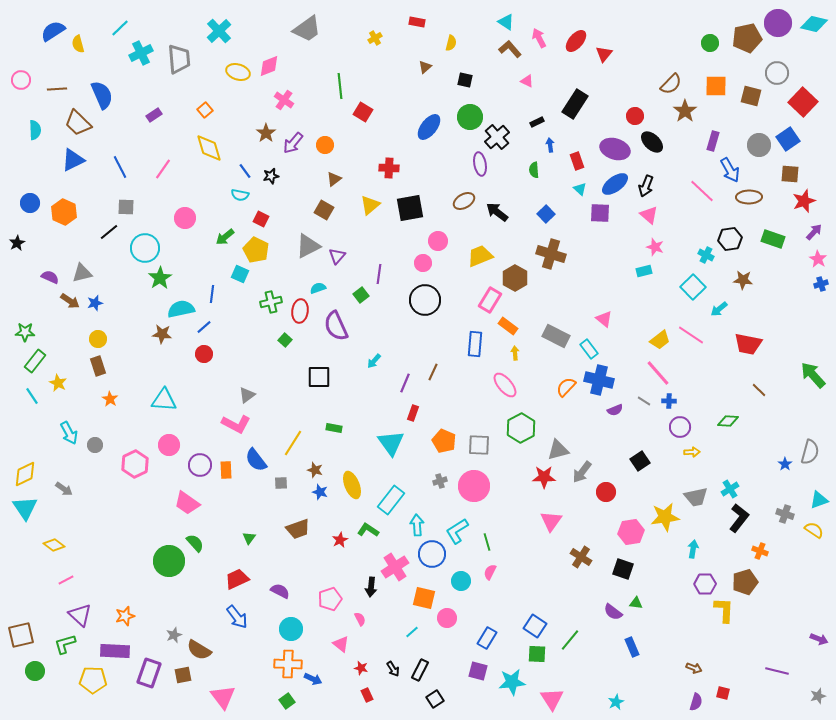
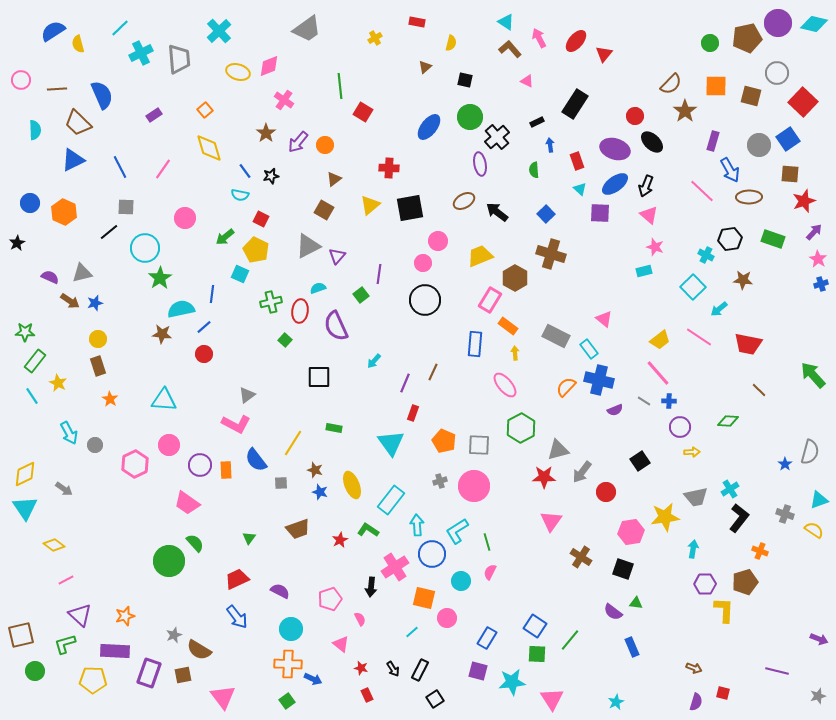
purple arrow at (293, 143): moved 5 px right, 1 px up
pink line at (691, 335): moved 8 px right, 2 px down
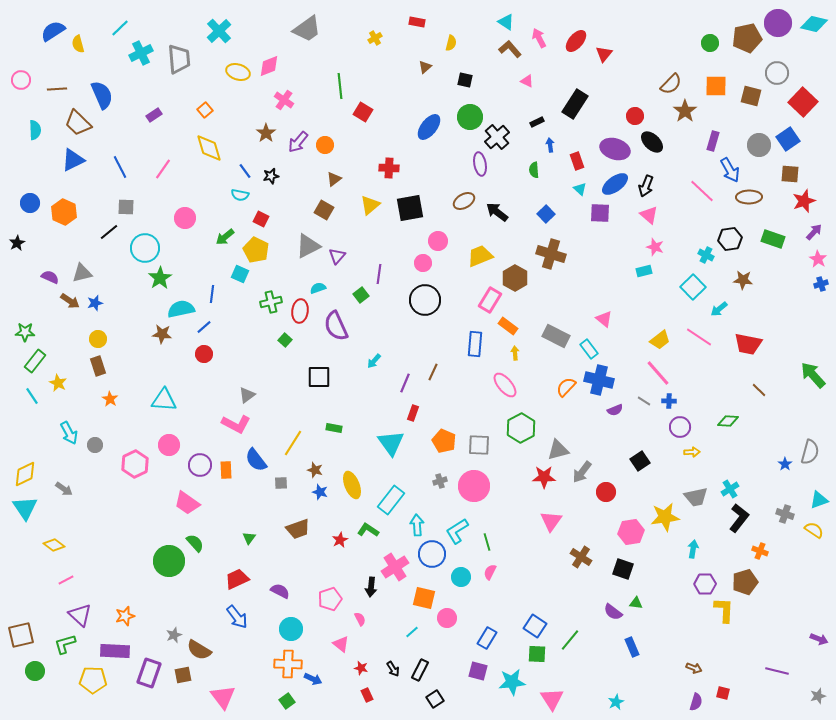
cyan circle at (461, 581): moved 4 px up
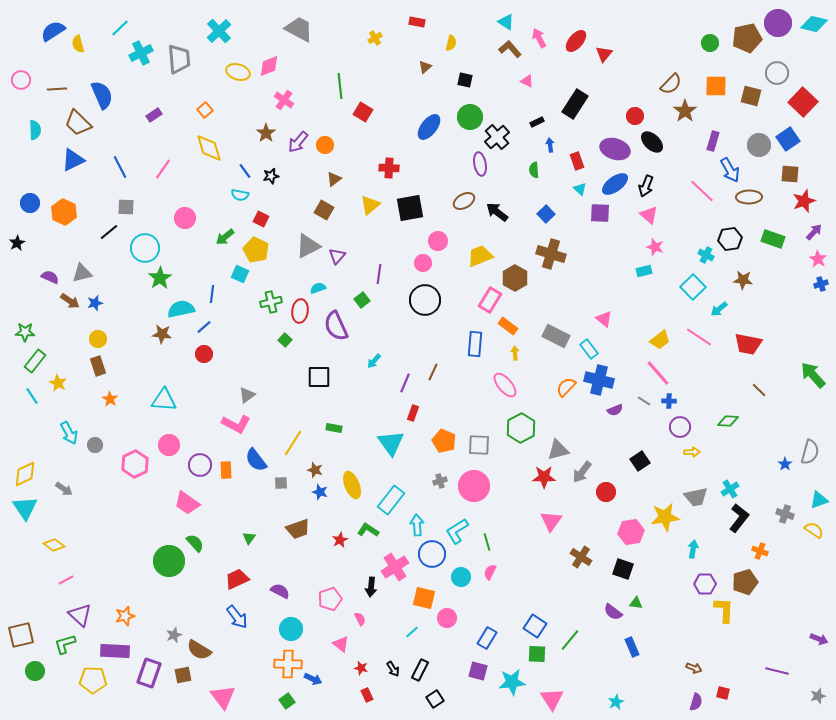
gray trapezoid at (307, 29): moved 8 px left; rotated 116 degrees counterclockwise
green square at (361, 295): moved 1 px right, 5 px down
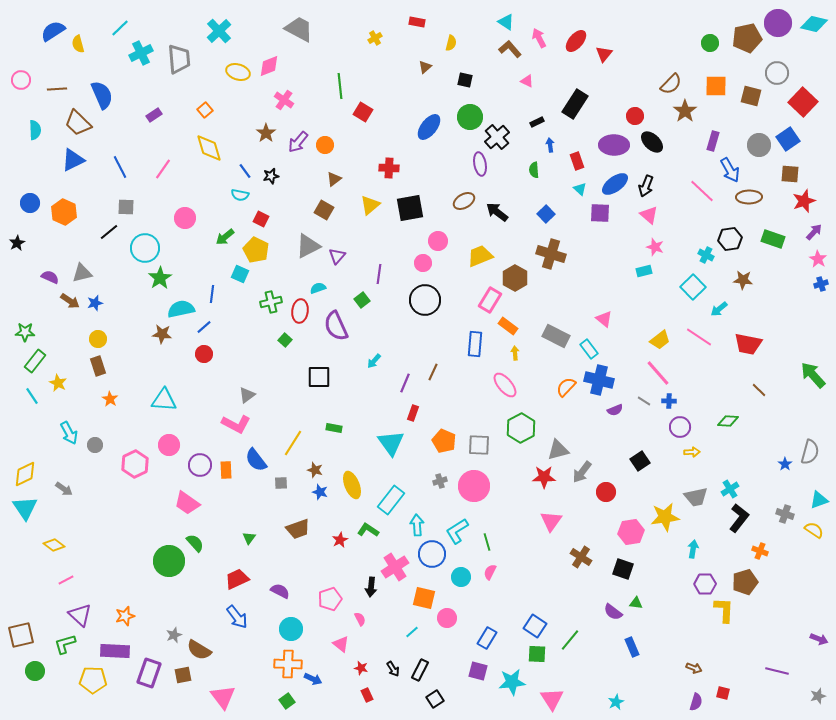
purple ellipse at (615, 149): moved 1 px left, 4 px up; rotated 16 degrees counterclockwise
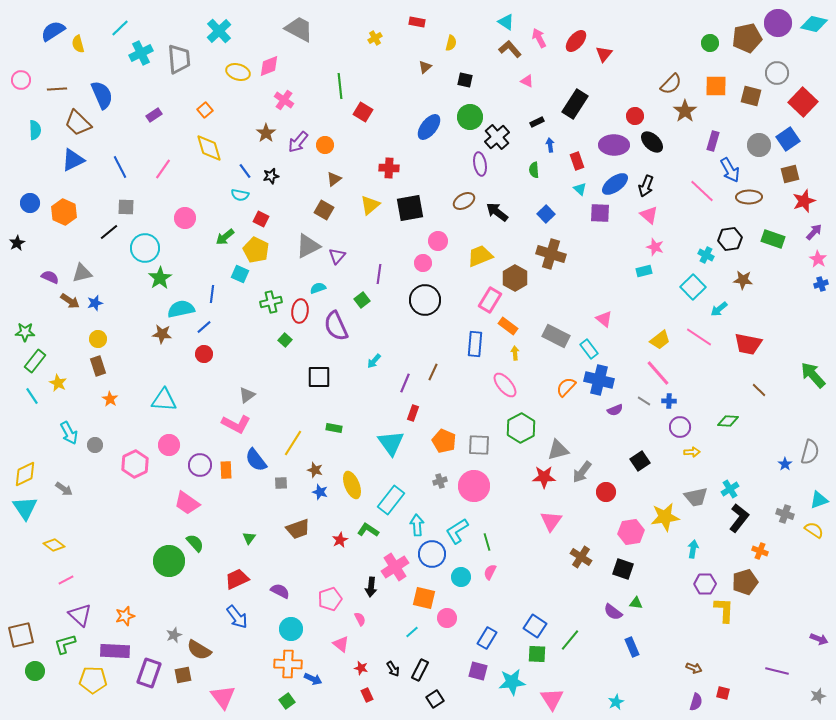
brown square at (790, 174): rotated 18 degrees counterclockwise
